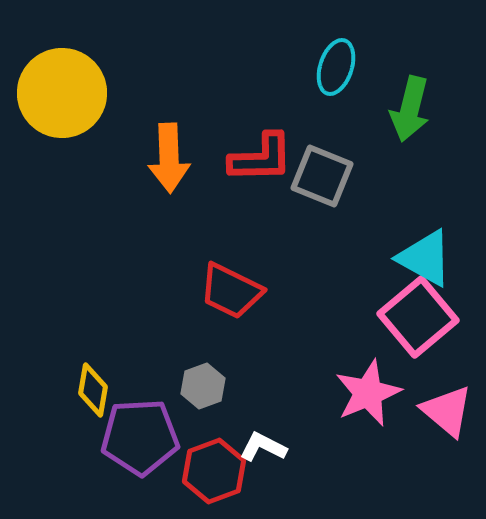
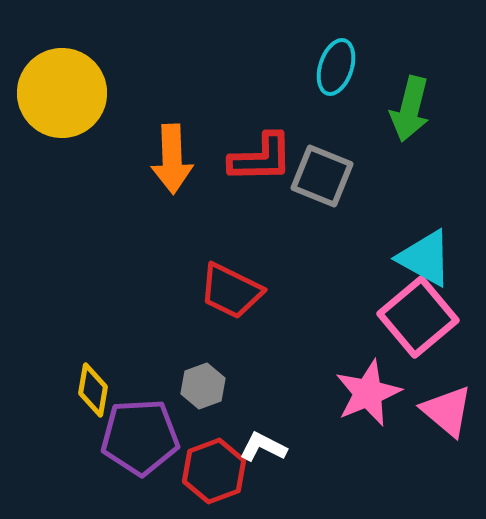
orange arrow: moved 3 px right, 1 px down
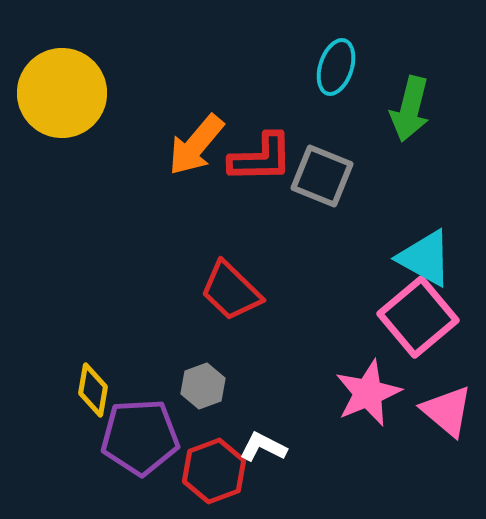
orange arrow: moved 24 px right, 14 px up; rotated 42 degrees clockwise
red trapezoid: rotated 18 degrees clockwise
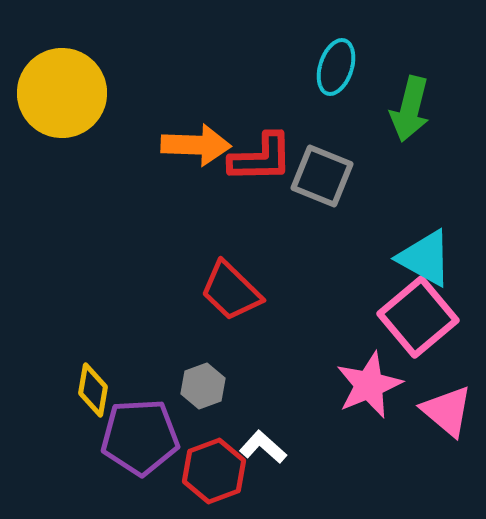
orange arrow: rotated 128 degrees counterclockwise
pink star: moved 1 px right, 8 px up
white L-shape: rotated 15 degrees clockwise
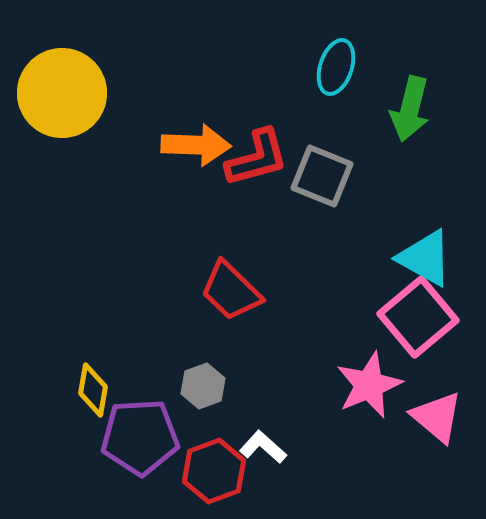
red L-shape: moved 4 px left; rotated 14 degrees counterclockwise
pink triangle: moved 10 px left, 6 px down
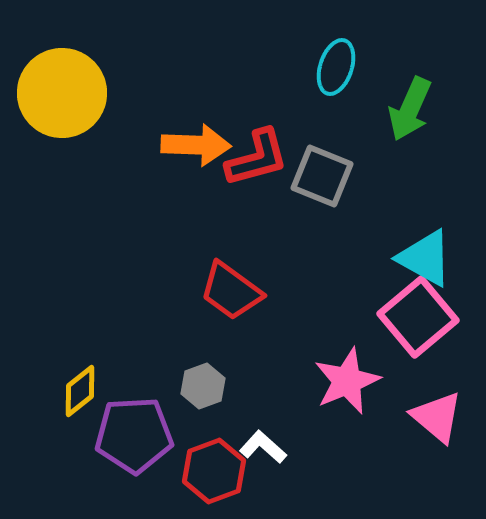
green arrow: rotated 10 degrees clockwise
red trapezoid: rotated 8 degrees counterclockwise
pink star: moved 22 px left, 4 px up
yellow diamond: moved 13 px left, 1 px down; rotated 42 degrees clockwise
purple pentagon: moved 6 px left, 2 px up
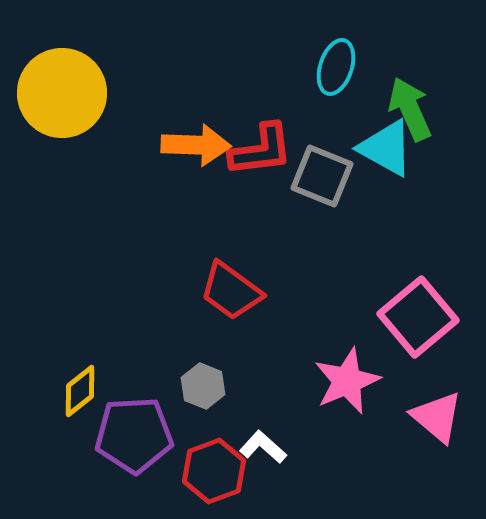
green arrow: rotated 132 degrees clockwise
red L-shape: moved 4 px right, 8 px up; rotated 8 degrees clockwise
cyan triangle: moved 39 px left, 110 px up
gray hexagon: rotated 18 degrees counterclockwise
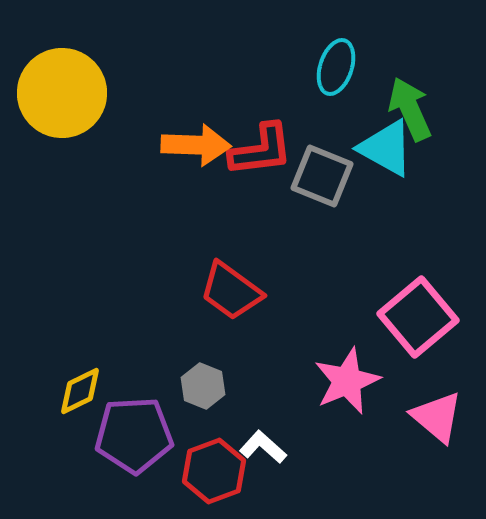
yellow diamond: rotated 12 degrees clockwise
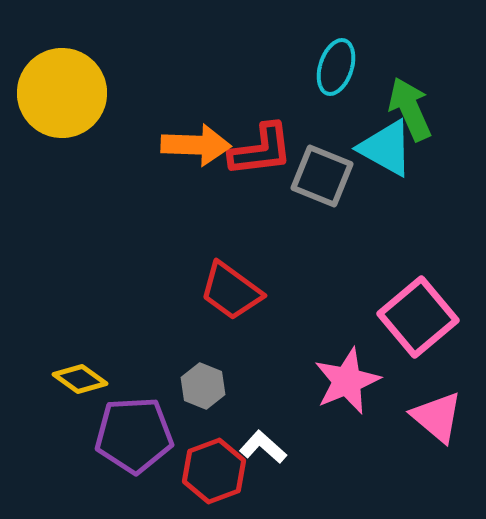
yellow diamond: moved 12 px up; rotated 62 degrees clockwise
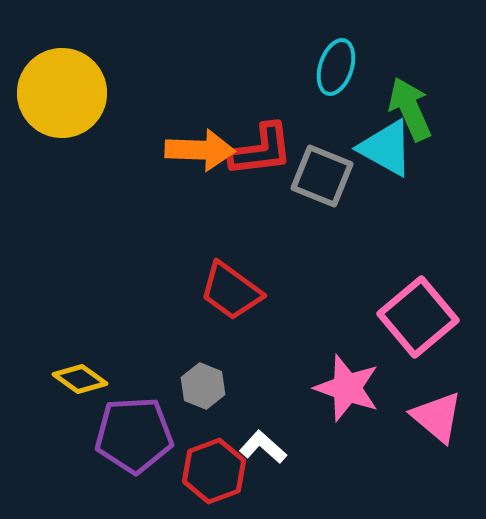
orange arrow: moved 4 px right, 5 px down
pink star: moved 7 px down; rotated 30 degrees counterclockwise
